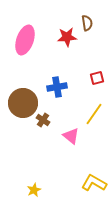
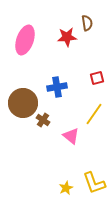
yellow L-shape: rotated 140 degrees counterclockwise
yellow star: moved 32 px right, 2 px up
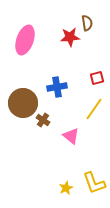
red star: moved 3 px right
yellow line: moved 5 px up
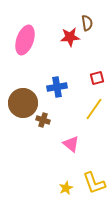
brown cross: rotated 16 degrees counterclockwise
pink triangle: moved 8 px down
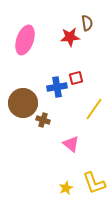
red square: moved 21 px left
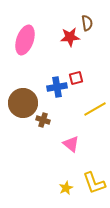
yellow line: moved 1 px right; rotated 25 degrees clockwise
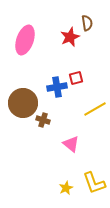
red star: rotated 18 degrees counterclockwise
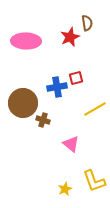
pink ellipse: moved 1 px right, 1 px down; rotated 72 degrees clockwise
yellow L-shape: moved 2 px up
yellow star: moved 1 px left, 1 px down
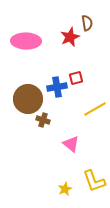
brown circle: moved 5 px right, 4 px up
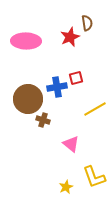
yellow L-shape: moved 4 px up
yellow star: moved 1 px right, 2 px up
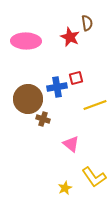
red star: rotated 24 degrees counterclockwise
yellow line: moved 4 px up; rotated 10 degrees clockwise
brown cross: moved 1 px up
yellow L-shape: rotated 15 degrees counterclockwise
yellow star: moved 1 px left, 1 px down
